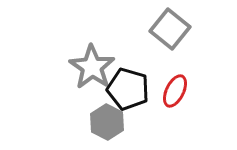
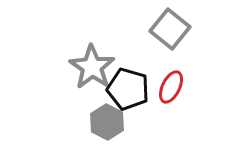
red ellipse: moved 4 px left, 4 px up
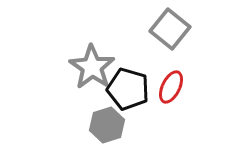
gray hexagon: moved 3 px down; rotated 16 degrees clockwise
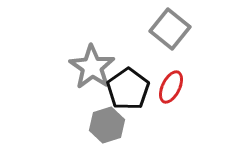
black pentagon: rotated 21 degrees clockwise
